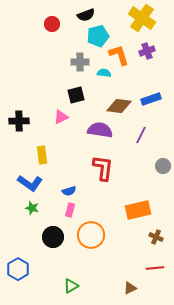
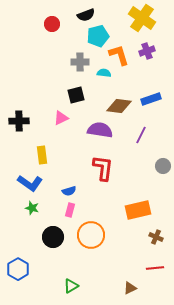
pink triangle: moved 1 px down
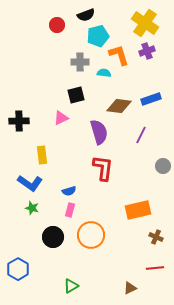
yellow cross: moved 3 px right, 5 px down
red circle: moved 5 px right, 1 px down
purple semicircle: moved 1 px left, 2 px down; rotated 65 degrees clockwise
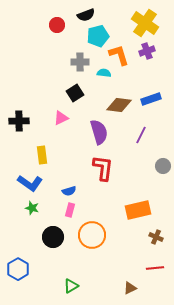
black square: moved 1 px left, 2 px up; rotated 18 degrees counterclockwise
brown diamond: moved 1 px up
orange circle: moved 1 px right
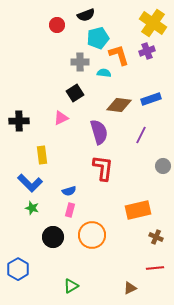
yellow cross: moved 8 px right
cyan pentagon: moved 2 px down
blue L-shape: rotated 10 degrees clockwise
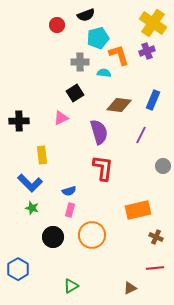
blue rectangle: moved 2 px right, 1 px down; rotated 48 degrees counterclockwise
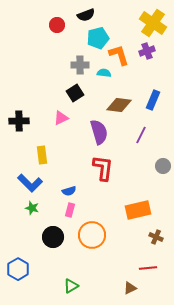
gray cross: moved 3 px down
red line: moved 7 px left
